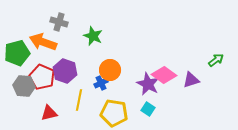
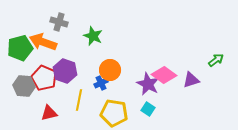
green pentagon: moved 3 px right, 5 px up
red pentagon: moved 2 px right, 1 px down
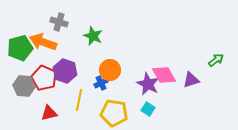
pink diamond: rotated 25 degrees clockwise
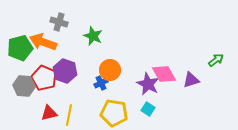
pink diamond: moved 1 px up
yellow line: moved 10 px left, 15 px down
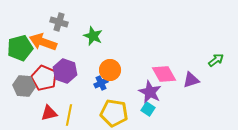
purple star: moved 2 px right, 8 px down
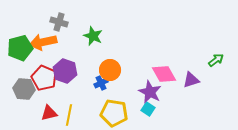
orange arrow: rotated 32 degrees counterclockwise
gray hexagon: moved 3 px down
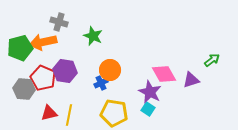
green arrow: moved 4 px left
purple hexagon: rotated 10 degrees counterclockwise
red pentagon: moved 1 px left
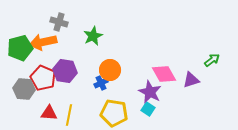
green star: rotated 24 degrees clockwise
red triangle: rotated 18 degrees clockwise
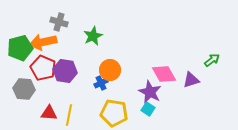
red pentagon: moved 10 px up
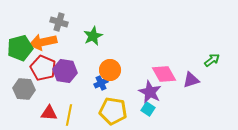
yellow pentagon: moved 1 px left, 2 px up
